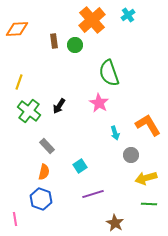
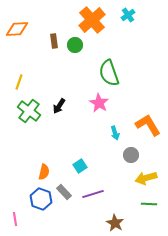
gray rectangle: moved 17 px right, 46 px down
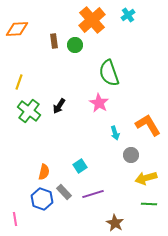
blue hexagon: moved 1 px right
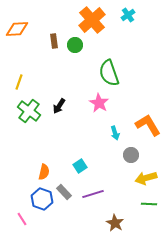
pink line: moved 7 px right; rotated 24 degrees counterclockwise
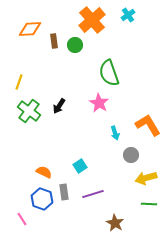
orange diamond: moved 13 px right
orange semicircle: rotated 77 degrees counterclockwise
gray rectangle: rotated 35 degrees clockwise
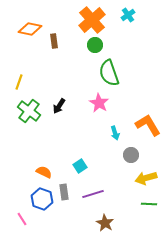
orange diamond: rotated 15 degrees clockwise
green circle: moved 20 px right
brown star: moved 10 px left
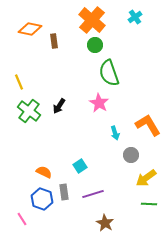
cyan cross: moved 7 px right, 2 px down
orange cross: rotated 8 degrees counterclockwise
yellow line: rotated 42 degrees counterclockwise
yellow arrow: rotated 20 degrees counterclockwise
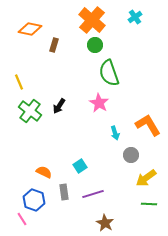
brown rectangle: moved 4 px down; rotated 24 degrees clockwise
green cross: moved 1 px right
blue hexagon: moved 8 px left, 1 px down
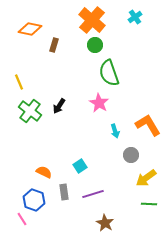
cyan arrow: moved 2 px up
